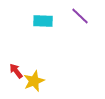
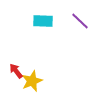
purple line: moved 5 px down
yellow star: moved 2 px left
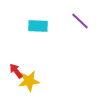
cyan rectangle: moved 5 px left, 5 px down
yellow star: moved 3 px left; rotated 15 degrees clockwise
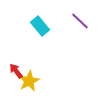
cyan rectangle: moved 2 px right; rotated 48 degrees clockwise
yellow star: rotated 20 degrees counterclockwise
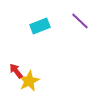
cyan rectangle: rotated 72 degrees counterclockwise
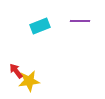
purple line: rotated 42 degrees counterclockwise
yellow star: rotated 20 degrees clockwise
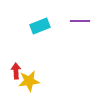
red arrow: rotated 35 degrees clockwise
